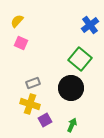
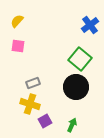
pink square: moved 3 px left, 3 px down; rotated 16 degrees counterclockwise
black circle: moved 5 px right, 1 px up
purple square: moved 1 px down
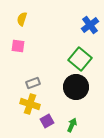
yellow semicircle: moved 5 px right, 2 px up; rotated 24 degrees counterclockwise
purple square: moved 2 px right
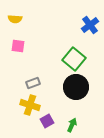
yellow semicircle: moved 7 px left; rotated 104 degrees counterclockwise
green square: moved 6 px left
yellow cross: moved 1 px down
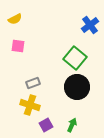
yellow semicircle: rotated 32 degrees counterclockwise
green square: moved 1 px right, 1 px up
black circle: moved 1 px right
purple square: moved 1 px left, 4 px down
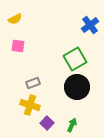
green square: moved 1 px down; rotated 20 degrees clockwise
purple square: moved 1 px right, 2 px up; rotated 16 degrees counterclockwise
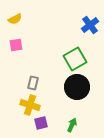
pink square: moved 2 px left, 1 px up; rotated 16 degrees counterclockwise
gray rectangle: rotated 56 degrees counterclockwise
purple square: moved 6 px left; rotated 32 degrees clockwise
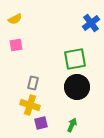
blue cross: moved 1 px right, 2 px up
green square: rotated 20 degrees clockwise
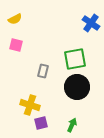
blue cross: rotated 18 degrees counterclockwise
pink square: rotated 24 degrees clockwise
gray rectangle: moved 10 px right, 12 px up
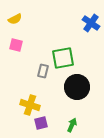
green square: moved 12 px left, 1 px up
